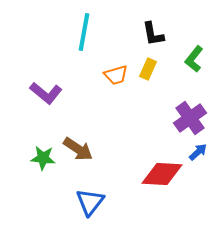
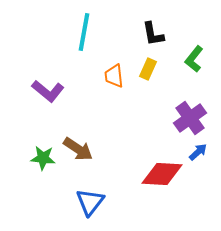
orange trapezoid: moved 2 px left, 1 px down; rotated 100 degrees clockwise
purple L-shape: moved 2 px right, 2 px up
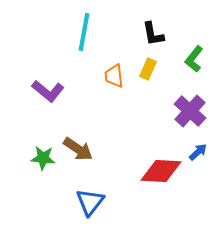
purple cross: moved 7 px up; rotated 12 degrees counterclockwise
red diamond: moved 1 px left, 3 px up
